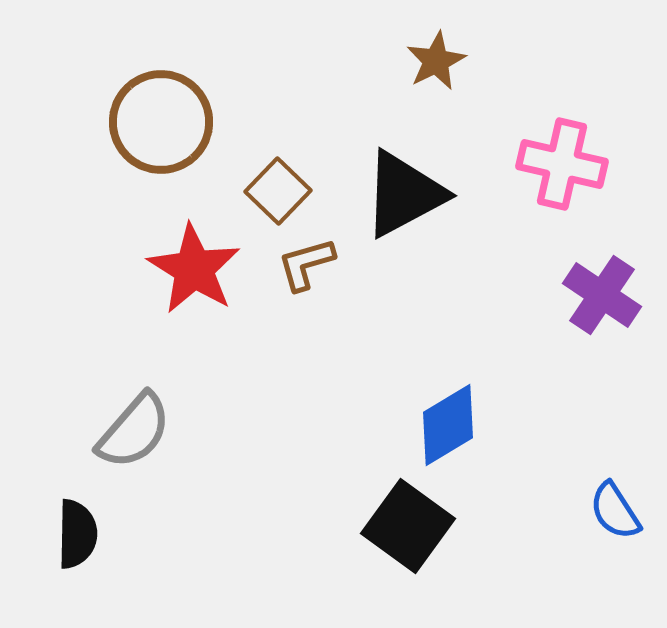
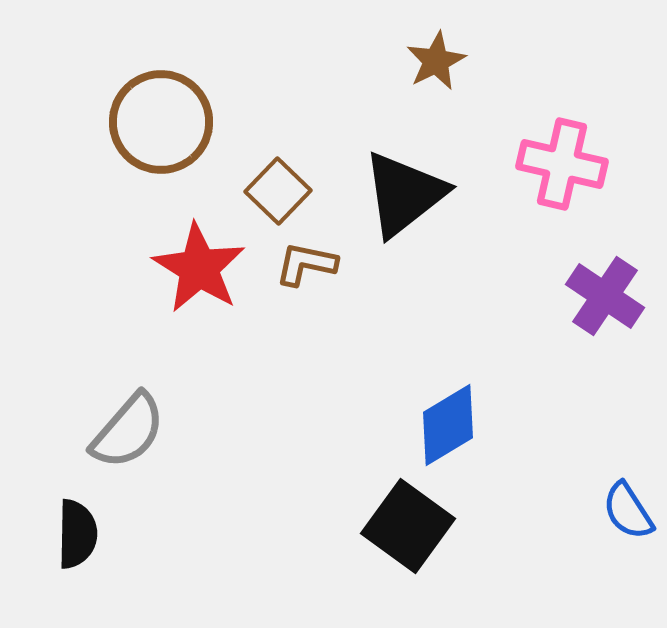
black triangle: rotated 10 degrees counterclockwise
brown L-shape: rotated 28 degrees clockwise
red star: moved 5 px right, 1 px up
purple cross: moved 3 px right, 1 px down
gray semicircle: moved 6 px left
blue semicircle: moved 13 px right
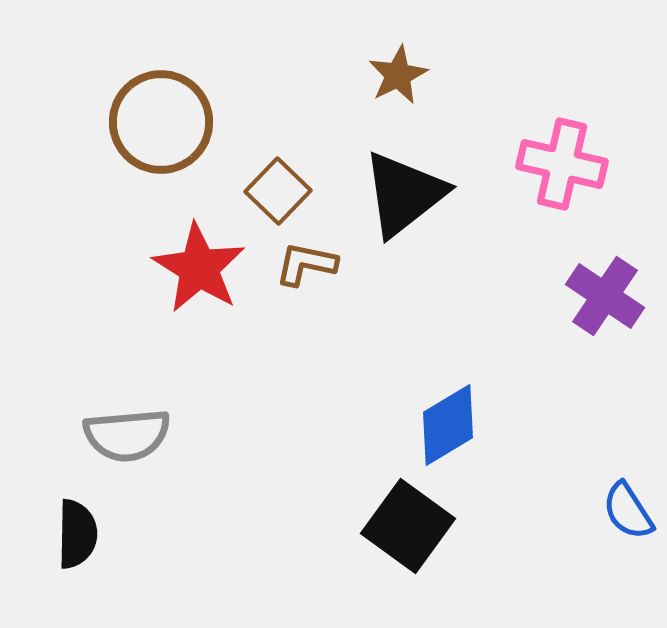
brown star: moved 38 px left, 14 px down
gray semicircle: moved 1 px left, 4 px down; rotated 44 degrees clockwise
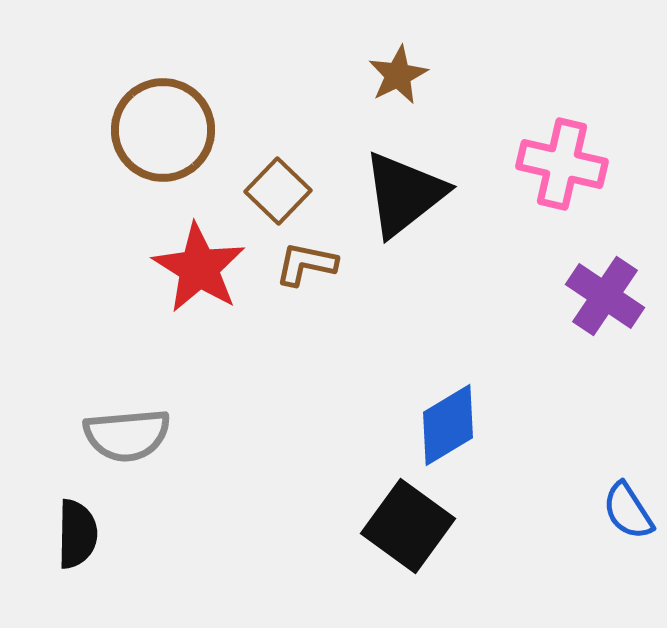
brown circle: moved 2 px right, 8 px down
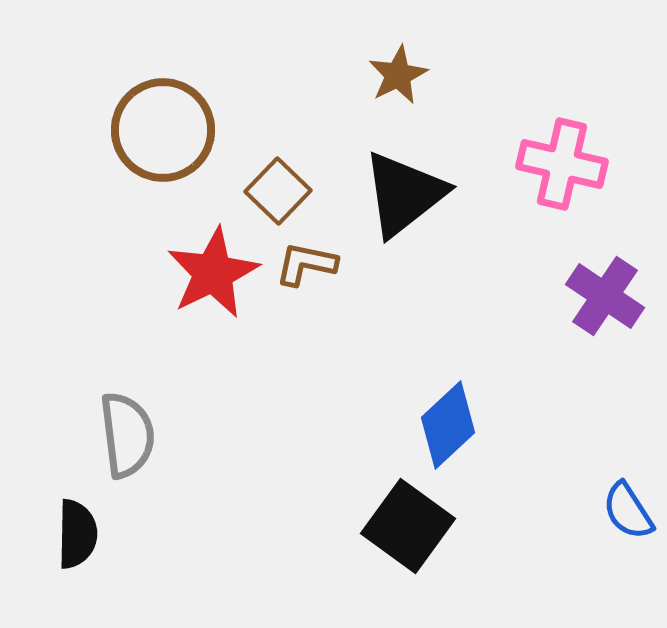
red star: moved 14 px right, 5 px down; rotated 14 degrees clockwise
blue diamond: rotated 12 degrees counterclockwise
gray semicircle: rotated 92 degrees counterclockwise
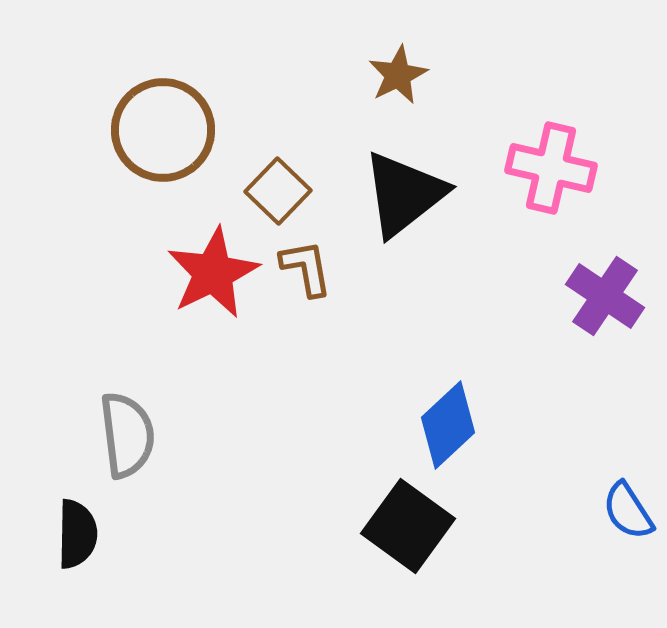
pink cross: moved 11 px left, 4 px down
brown L-shape: moved 4 px down; rotated 68 degrees clockwise
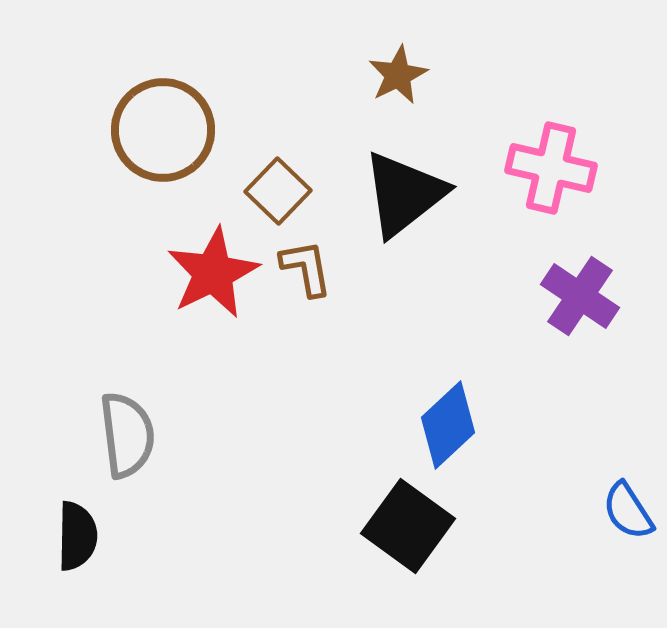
purple cross: moved 25 px left
black semicircle: moved 2 px down
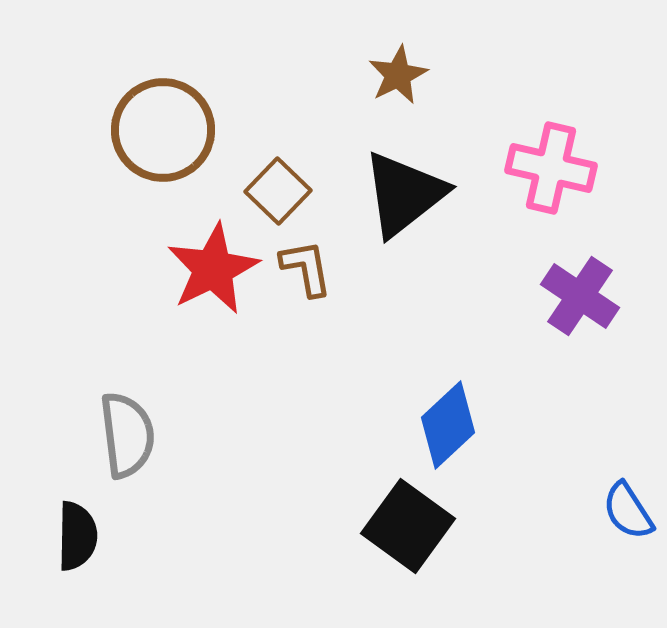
red star: moved 4 px up
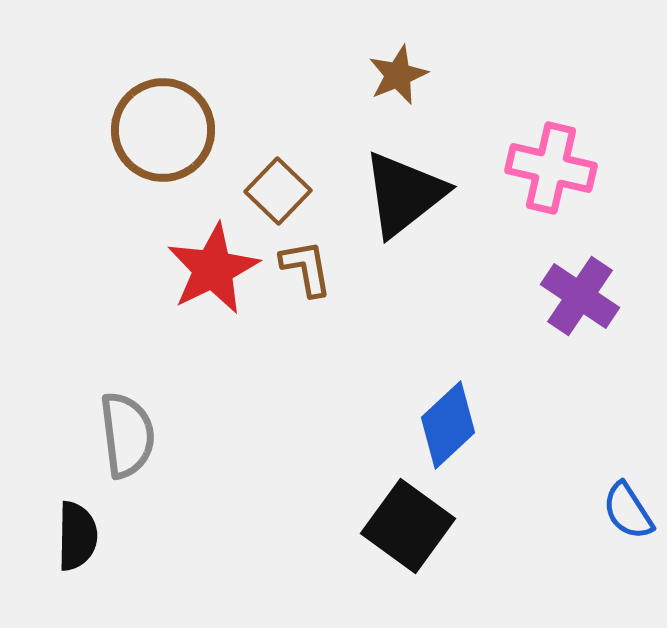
brown star: rotated 4 degrees clockwise
